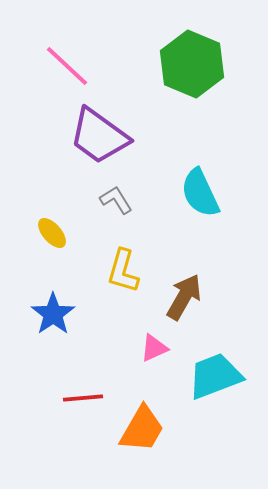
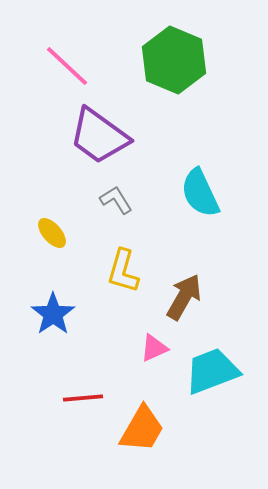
green hexagon: moved 18 px left, 4 px up
cyan trapezoid: moved 3 px left, 5 px up
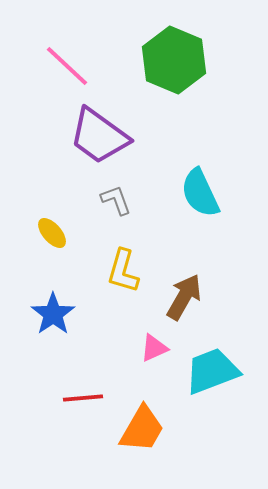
gray L-shape: rotated 12 degrees clockwise
